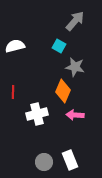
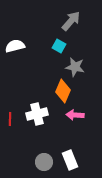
gray arrow: moved 4 px left
red line: moved 3 px left, 27 px down
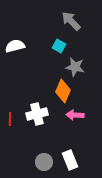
gray arrow: rotated 85 degrees counterclockwise
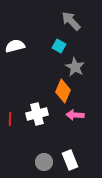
gray star: rotated 18 degrees clockwise
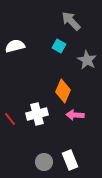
gray star: moved 12 px right, 7 px up
red line: rotated 40 degrees counterclockwise
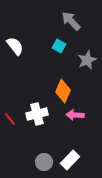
white semicircle: rotated 66 degrees clockwise
gray star: rotated 18 degrees clockwise
white rectangle: rotated 66 degrees clockwise
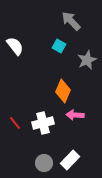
white cross: moved 6 px right, 9 px down
red line: moved 5 px right, 4 px down
gray circle: moved 1 px down
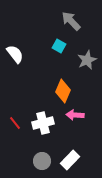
white semicircle: moved 8 px down
gray circle: moved 2 px left, 2 px up
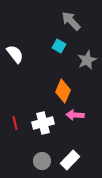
red line: rotated 24 degrees clockwise
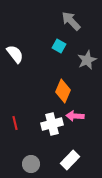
pink arrow: moved 1 px down
white cross: moved 9 px right, 1 px down
gray circle: moved 11 px left, 3 px down
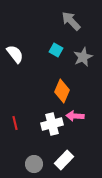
cyan square: moved 3 px left, 4 px down
gray star: moved 4 px left, 3 px up
orange diamond: moved 1 px left
white rectangle: moved 6 px left
gray circle: moved 3 px right
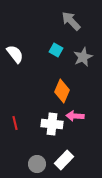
white cross: rotated 20 degrees clockwise
gray circle: moved 3 px right
